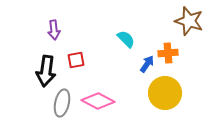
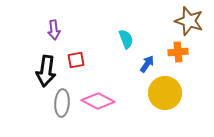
cyan semicircle: rotated 24 degrees clockwise
orange cross: moved 10 px right, 1 px up
gray ellipse: rotated 8 degrees counterclockwise
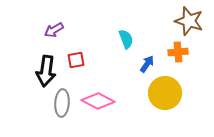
purple arrow: rotated 66 degrees clockwise
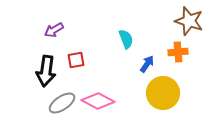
yellow circle: moved 2 px left
gray ellipse: rotated 52 degrees clockwise
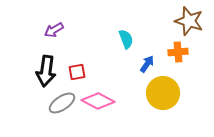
red square: moved 1 px right, 12 px down
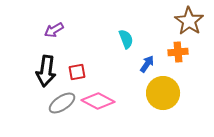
brown star: rotated 16 degrees clockwise
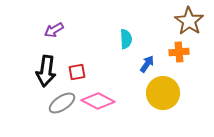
cyan semicircle: rotated 18 degrees clockwise
orange cross: moved 1 px right
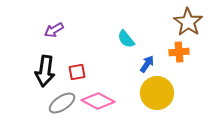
brown star: moved 1 px left, 1 px down
cyan semicircle: rotated 144 degrees clockwise
black arrow: moved 1 px left
yellow circle: moved 6 px left
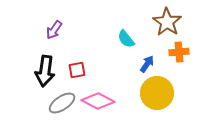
brown star: moved 21 px left
purple arrow: rotated 24 degrees counterclockwise
red square: moved 2 px up
